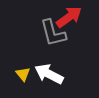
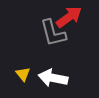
white arrow: moved 4 px right, 4 px down; rotated 16 degrees counterclockwise
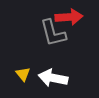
red arrow: rotated 32 degrees clockwise
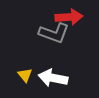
gray L-shape: moved 1 px right; rotated 56 degrees counterclockwise
yellow triangle: moved 2 px right, 1 px down
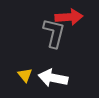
gray L-shape: rotated 96 degrees counterclockwise
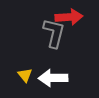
white arrow: rotated 12 degrees counterclockwise
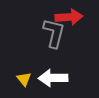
yellow triangle: moved 1 px left, 4 px down
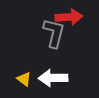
yellow triangle: rotated 14 degrees counterclockwise
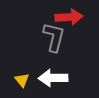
gray L-shape: moved 4 px down
yellow triangle: moved 2 px left, 1 px down; rotated 14 degrees clockwise
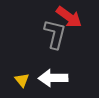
red arrow: rotated 40 degrees clockwise
gray L-shape: moved 1 px right, 3 px up
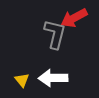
red arrow: moved 5 px right, 1 px down; rotated 116 degrees clockwise
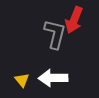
red arrow: moved 2 px down; rotated 40 degrees counterclockwise
